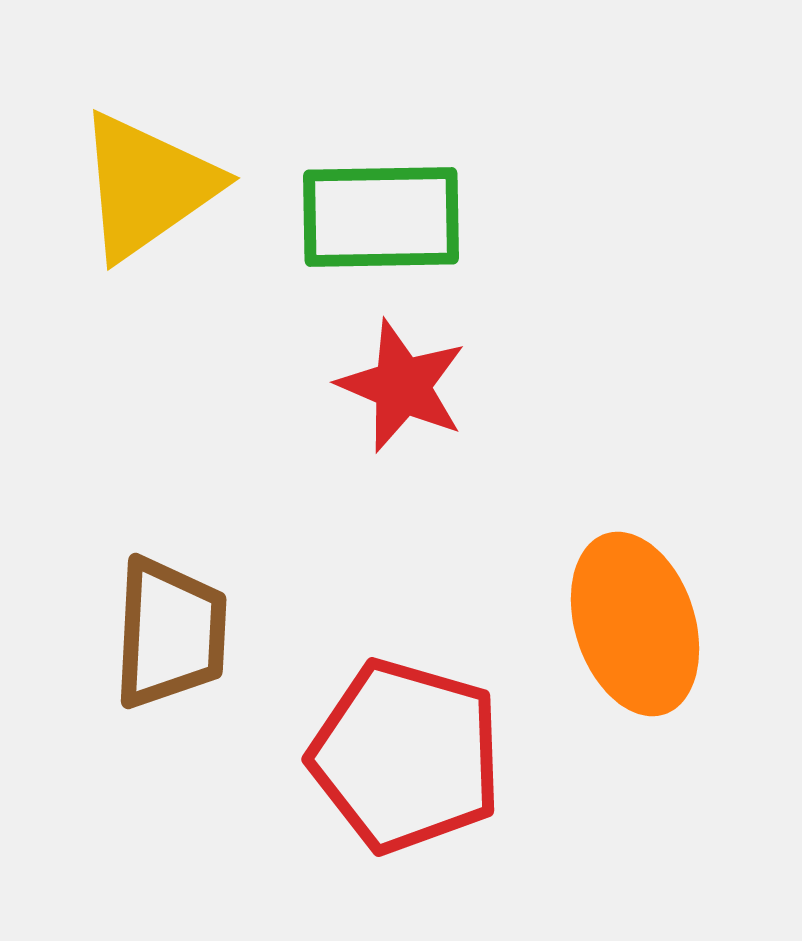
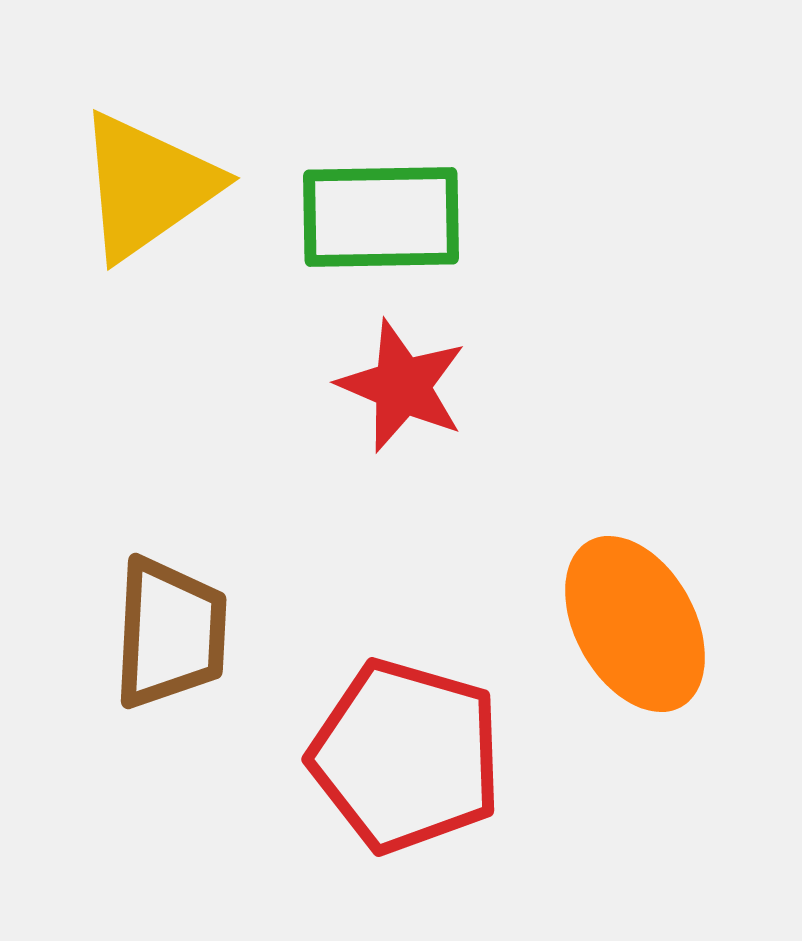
orange ellipse: rotated 11 degrees counterclockwise
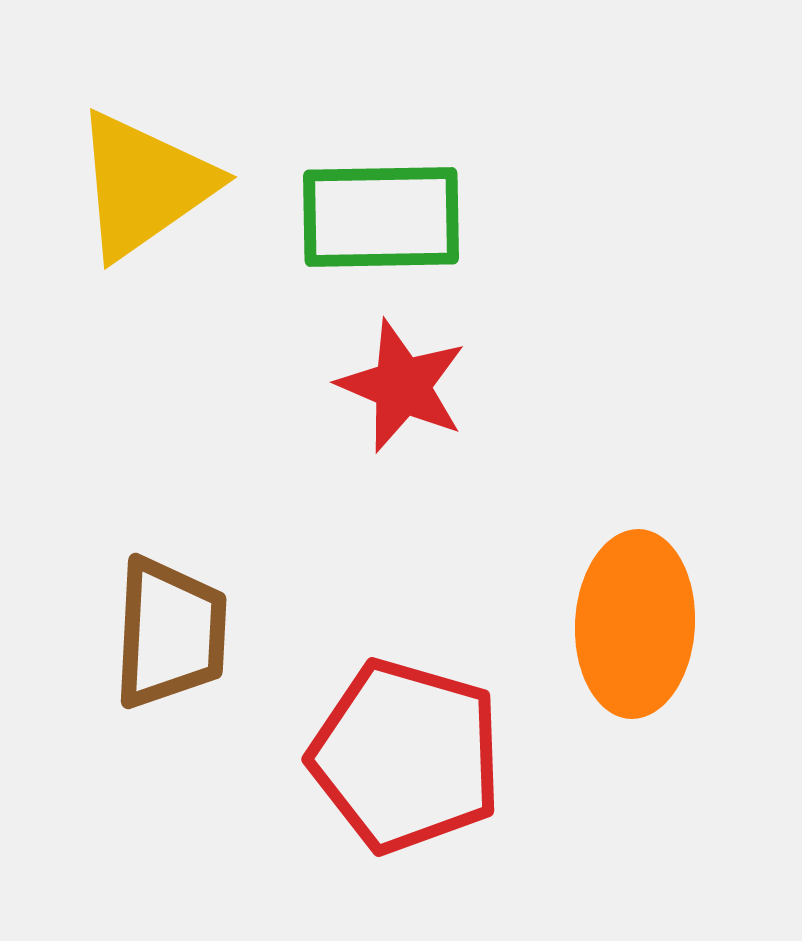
yellow triangle: moved 3 px left, 1 px up
orange ellipse: rotated 32 degrees clockwise
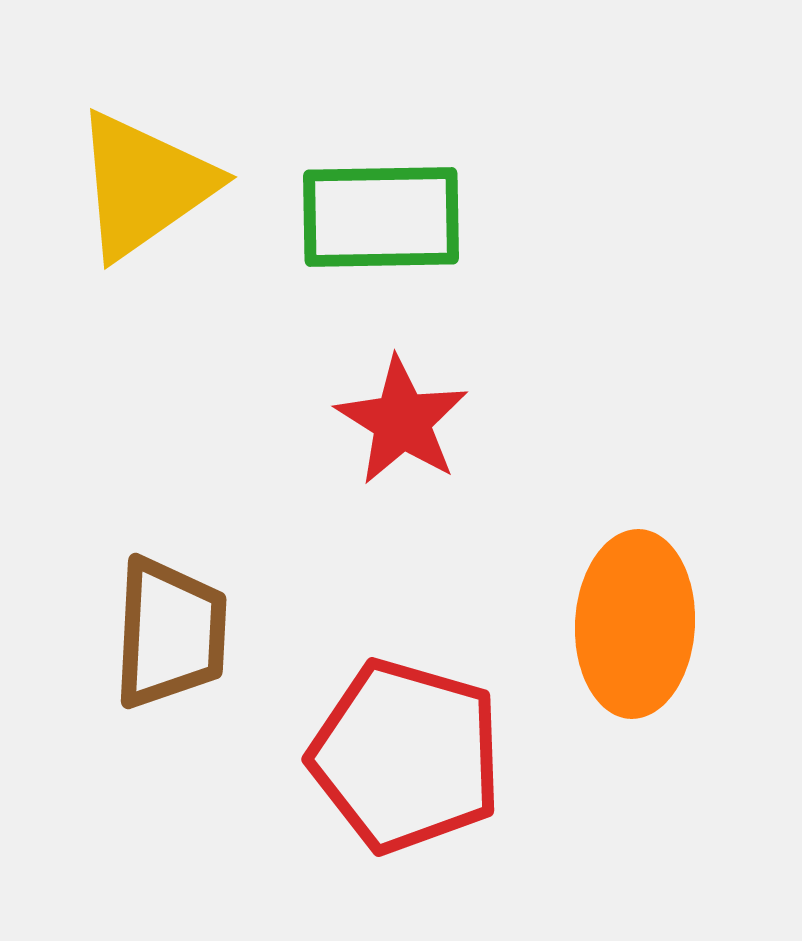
red star: moved 35 px down; rotated 9 degrees clockwise
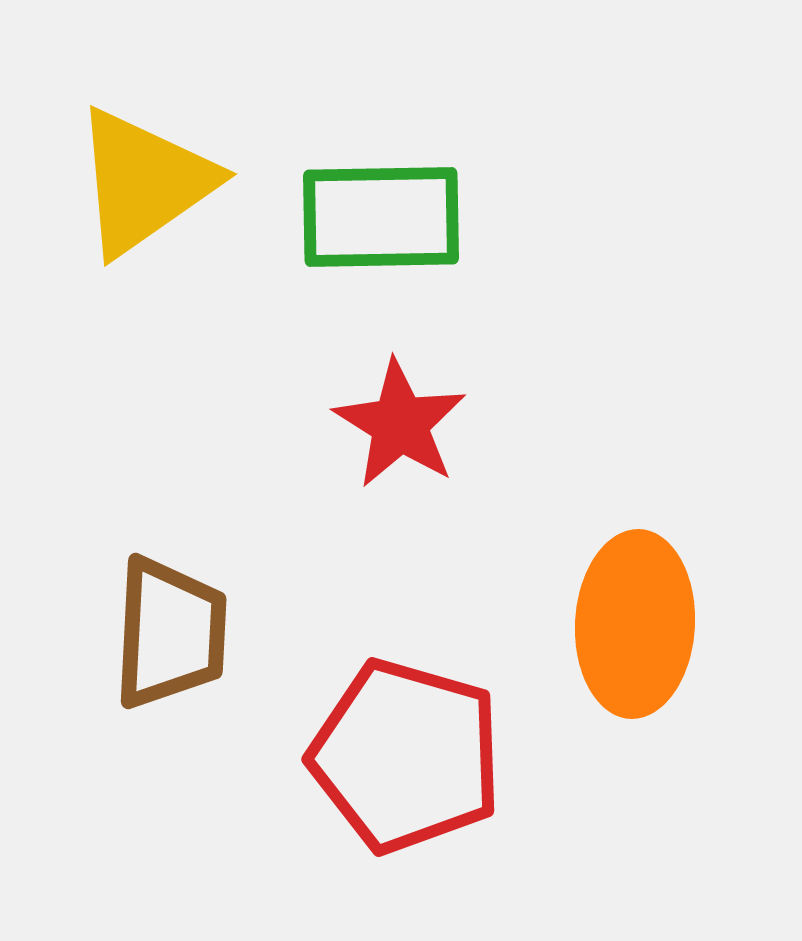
yellow triangle: moved 3 px up
red star: moved 2 px left, 3 px down
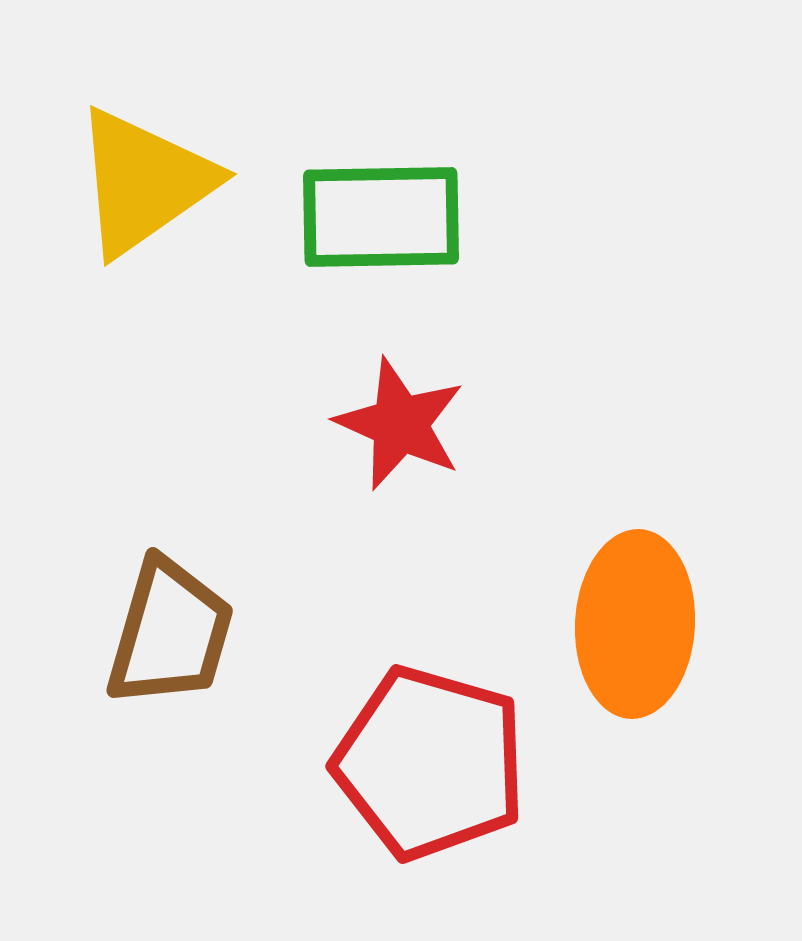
red star: rotated 8 degrees counterclockwise
brown trapezoid: rotated 13 degrees clockwise
red pentagon: moved 24 px right, 7 px down
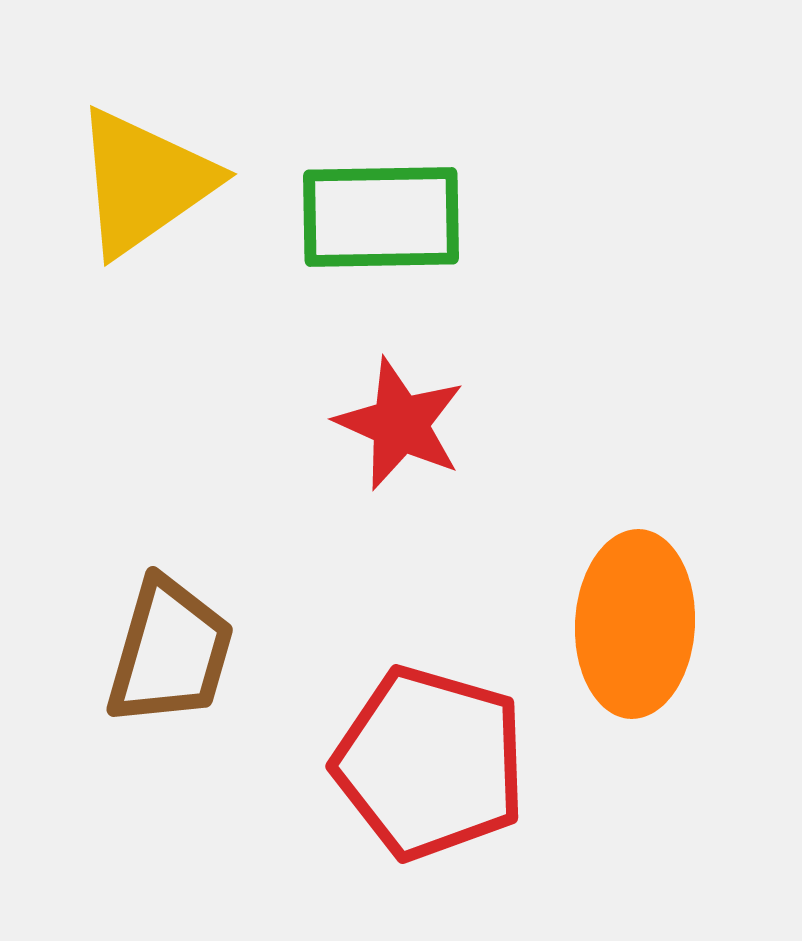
brown trapezoid: moved 19 px down
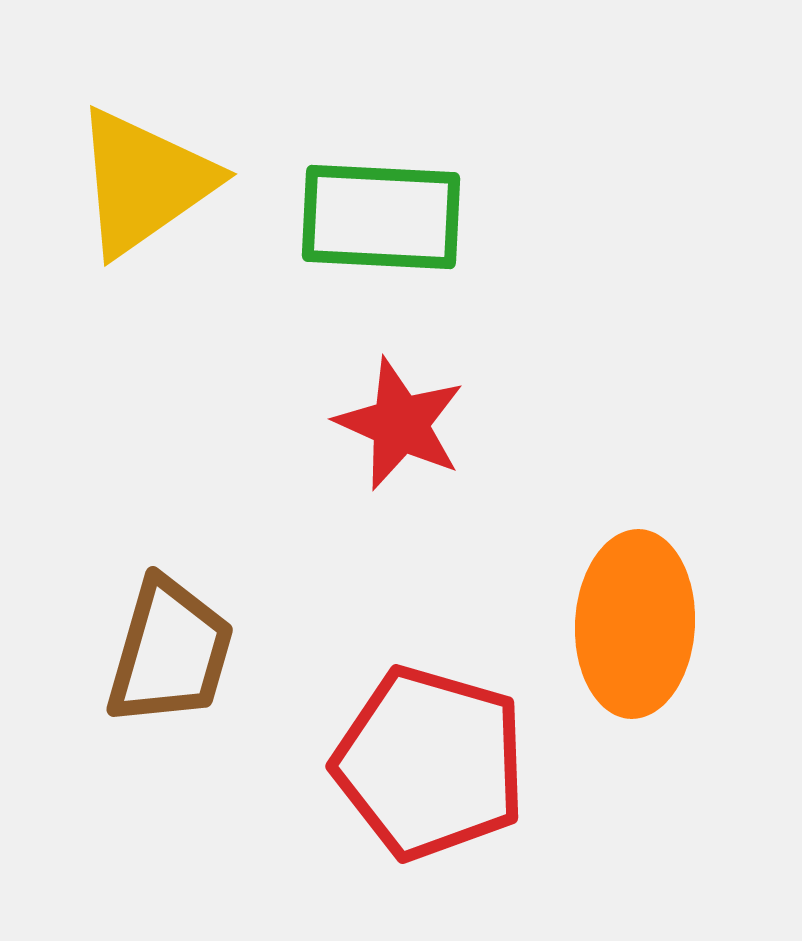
green rectangle: rotated 4 degrees clockwise
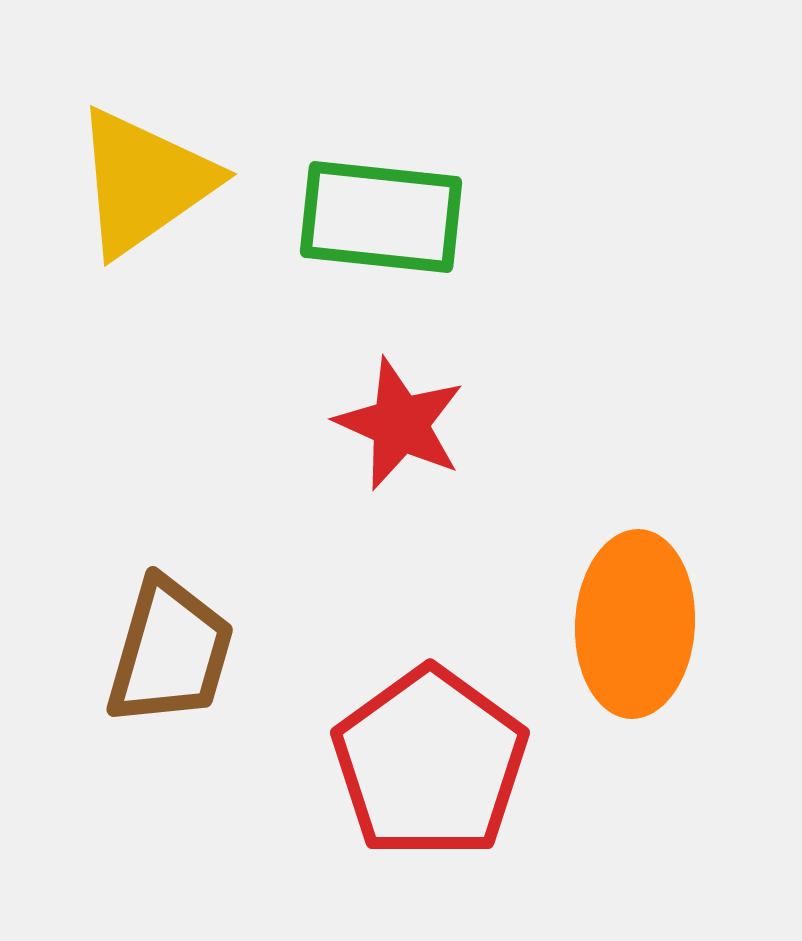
green rectangle: rotated 3 degrees clockwise
red pentagon: rotated 20 degrees clockwise
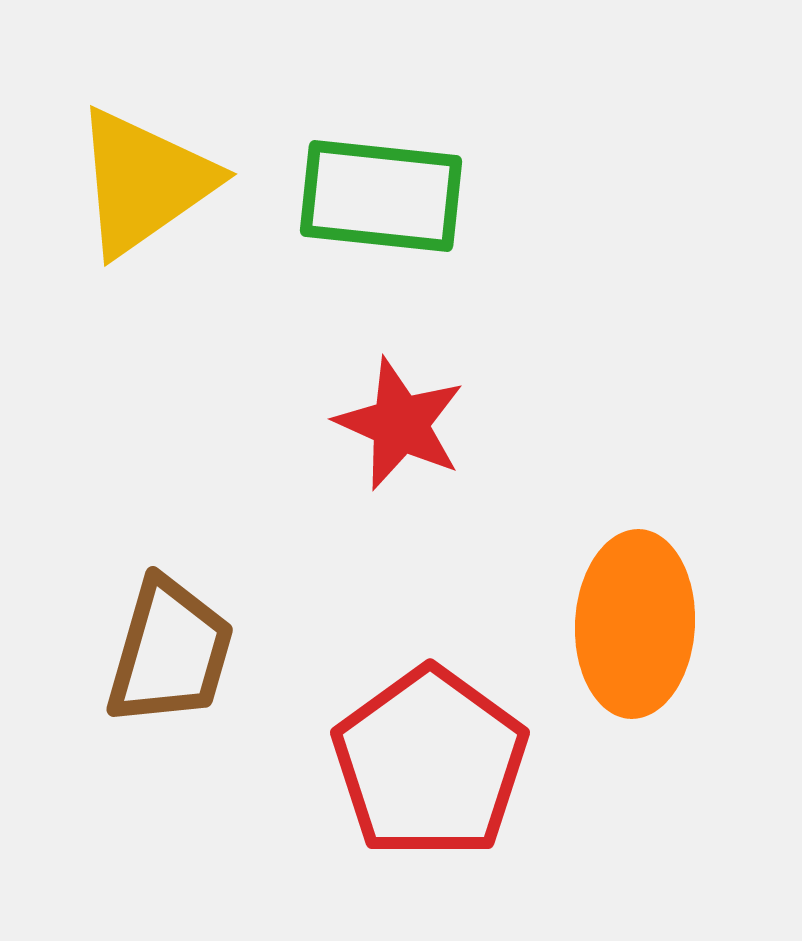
green rectangle: moved 21 px up
